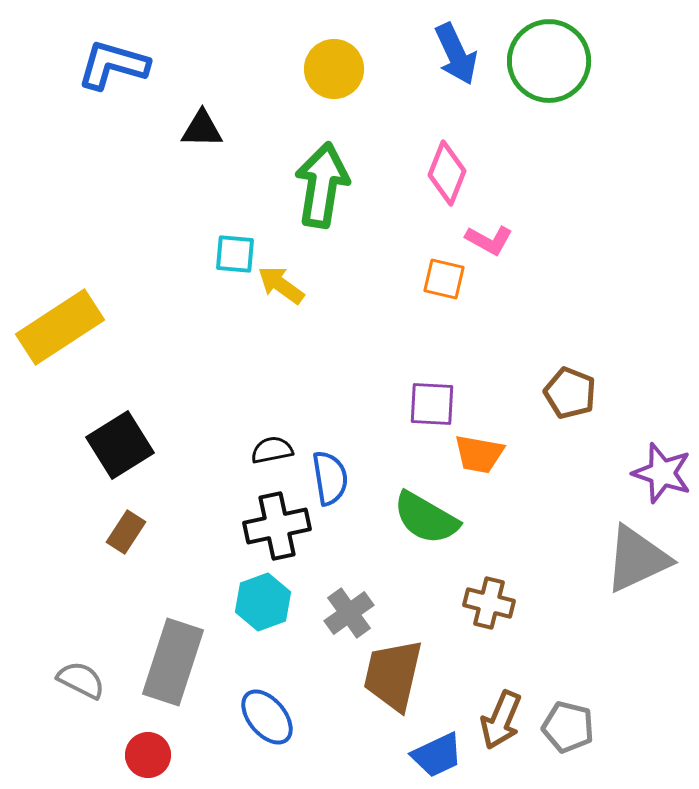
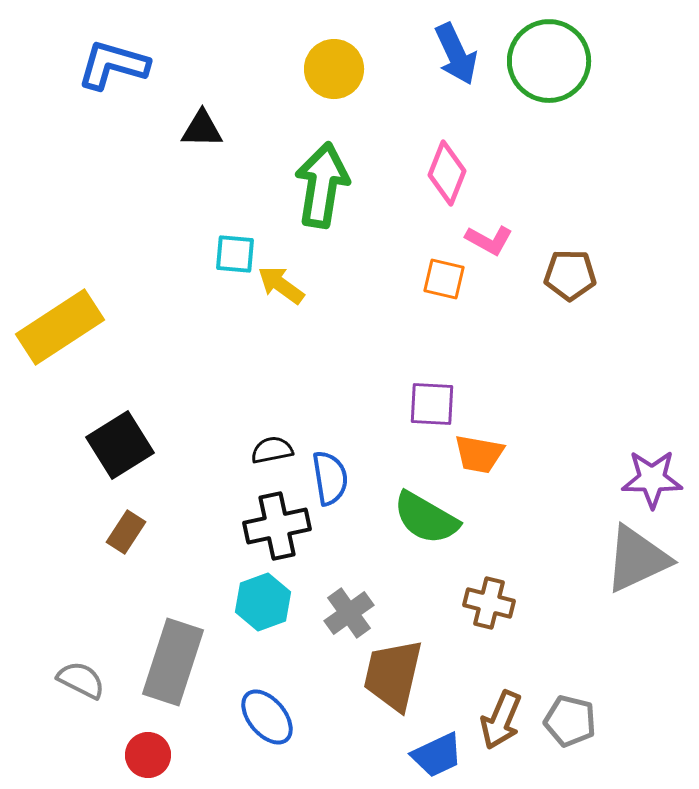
brown pentagon: moved 118 px up; rotated 21 degrees counterclockwise
purple star: moved 10 px left, 6 px down; rotated 18 degrees counterclockwise
gray pentagon: moved 2 px right, 6 px up
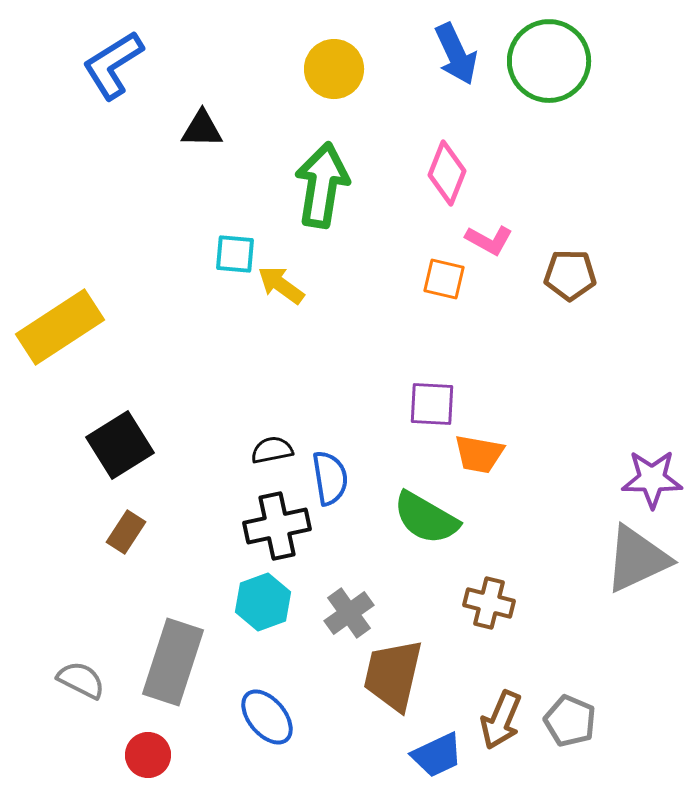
blue L-shape: rotated 48 degrees counterclockwise
gray pentagon: rotated 9 degrees clockwise
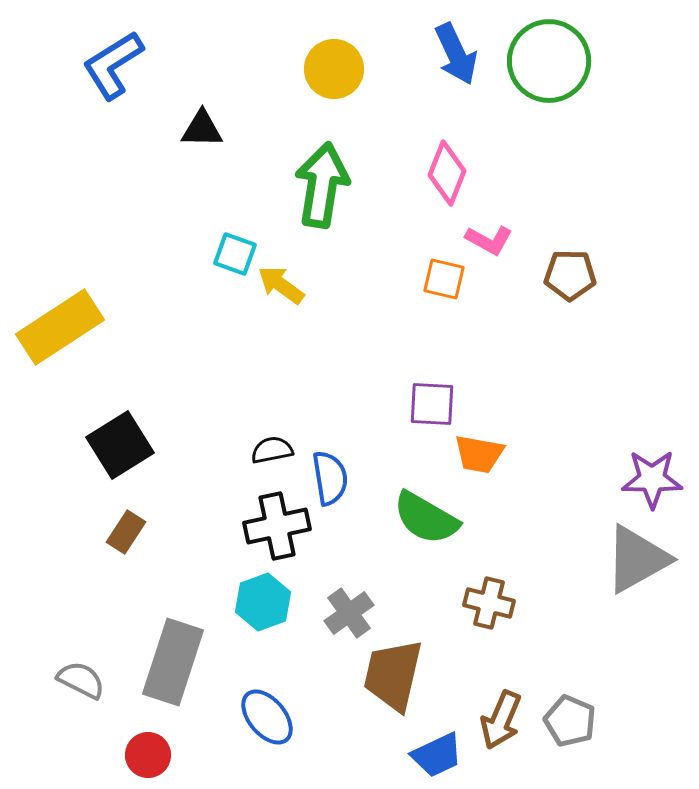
cyan square: rotated 15 degrees clockwise
gray triangle: rotated 4 degrees counterclockwise
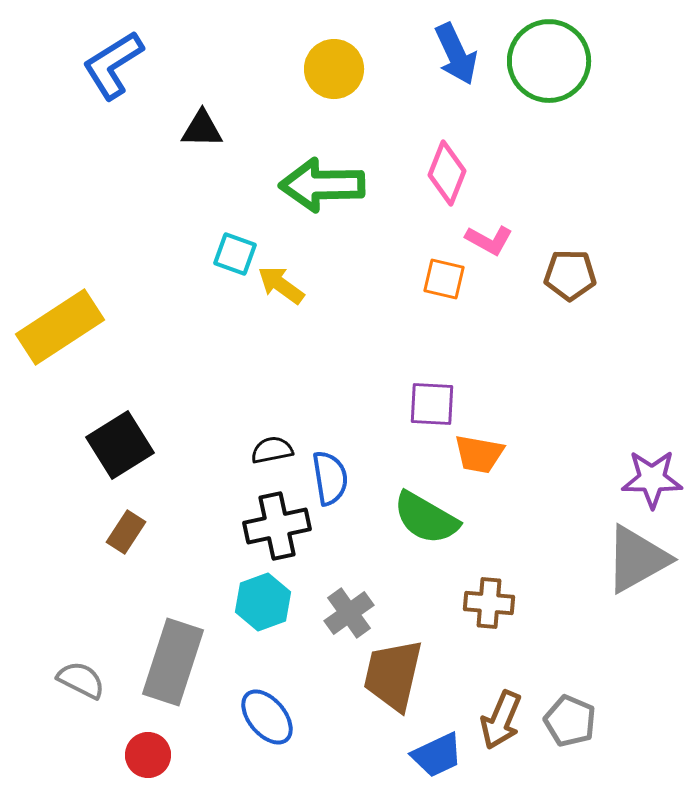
green arrow: rotated 100 degrees counterclockwise
brown cross: rotated 9 degrees counterclockwise
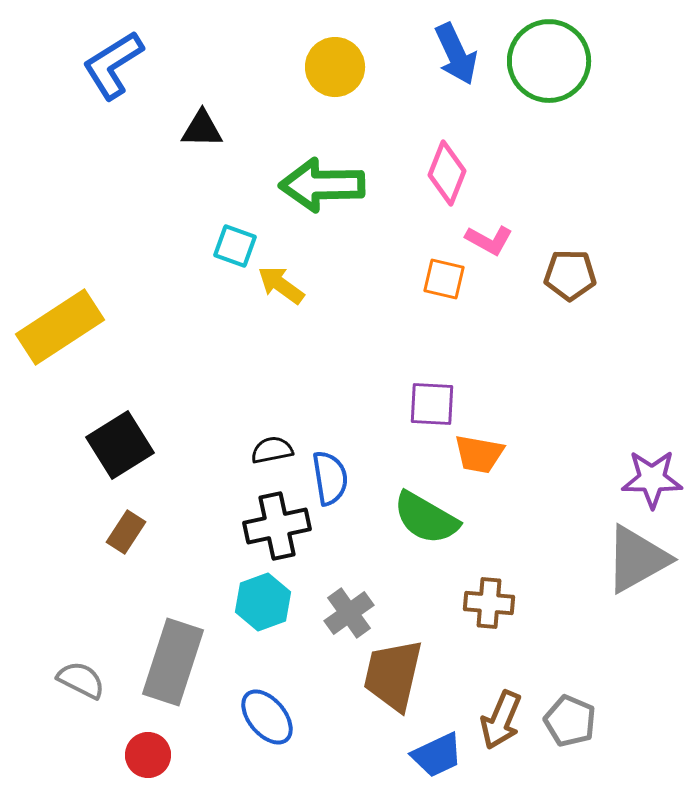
yellow circle: moved 1 px right, 2 px up
cyan square: moved 8 px up
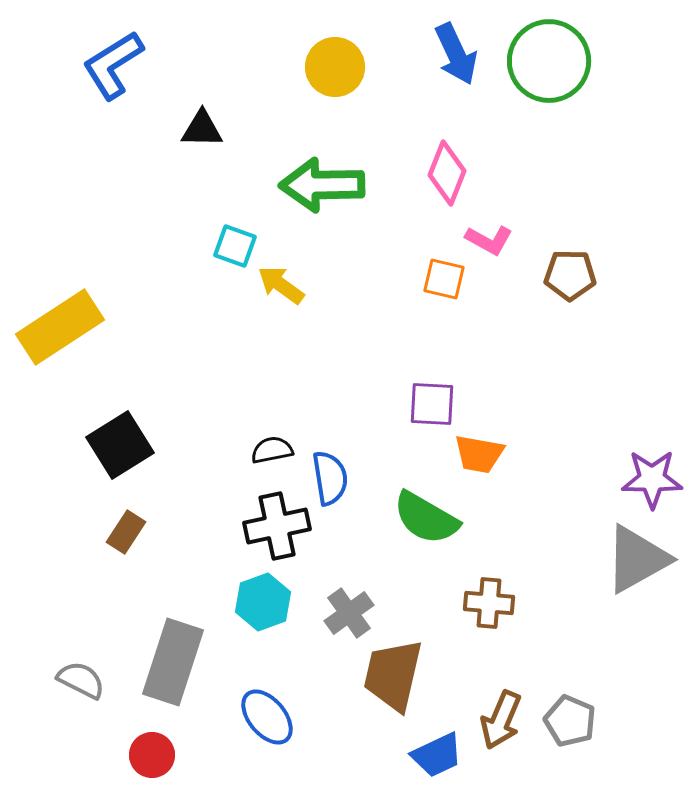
red circle: moved 4 px right
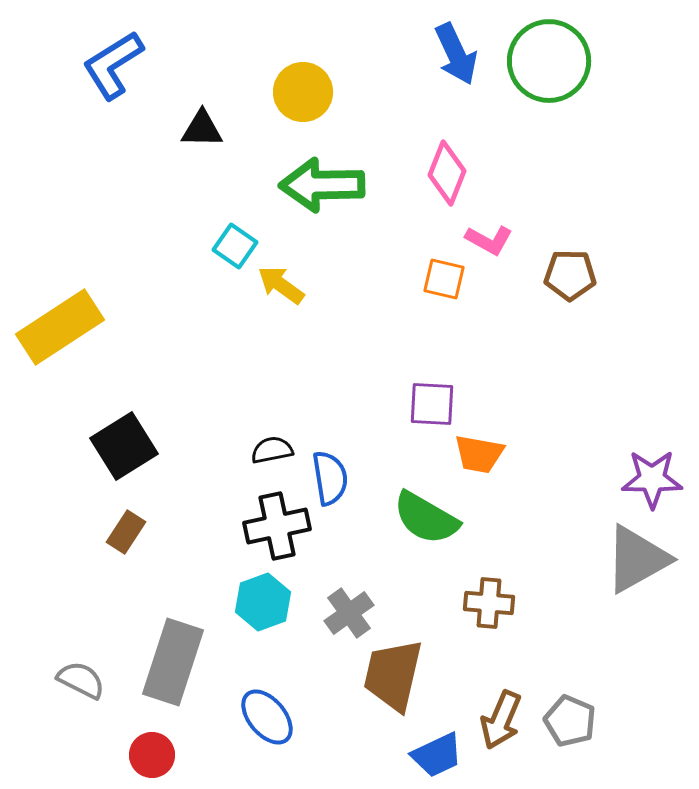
yellow circle: moved 32 px left, 25 px down
cyan square: rotated 15 degrees clockwise
black square: moved 4 px right, 1 px down
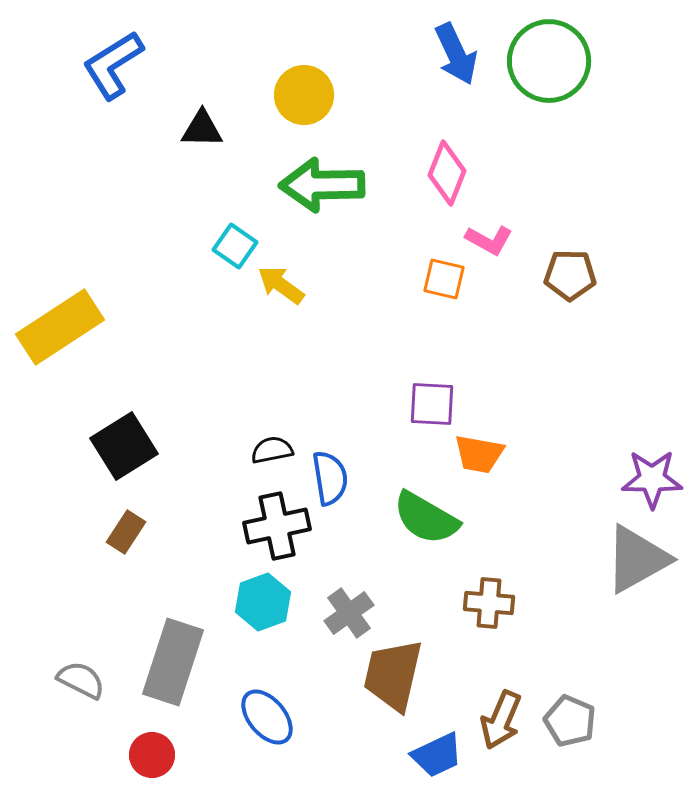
yellow circle: moved 1 px right, 3 px down
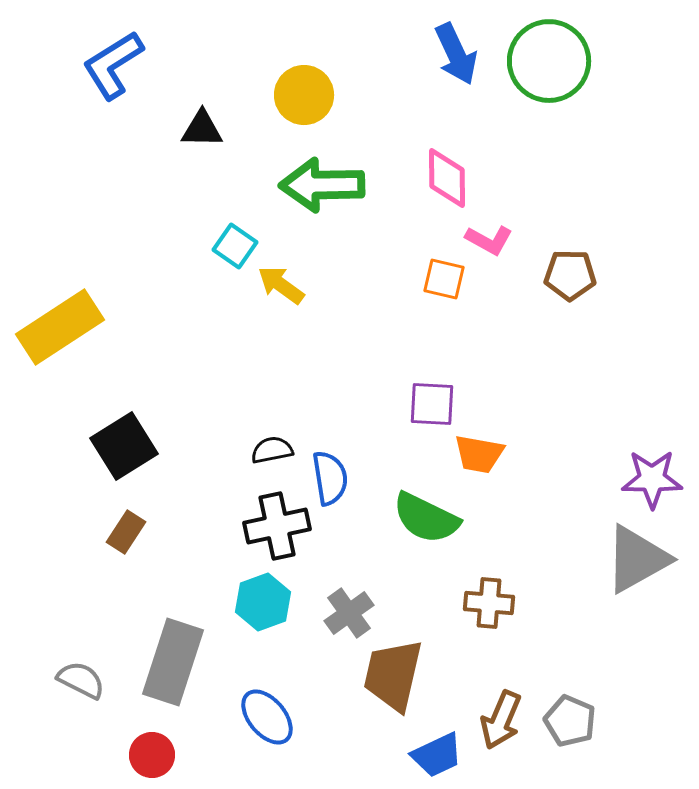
pink diamond: moved 5 px down; rotated 22 degrees counterclockwise
green semicircle: rotated 4 degrees counterclockwise
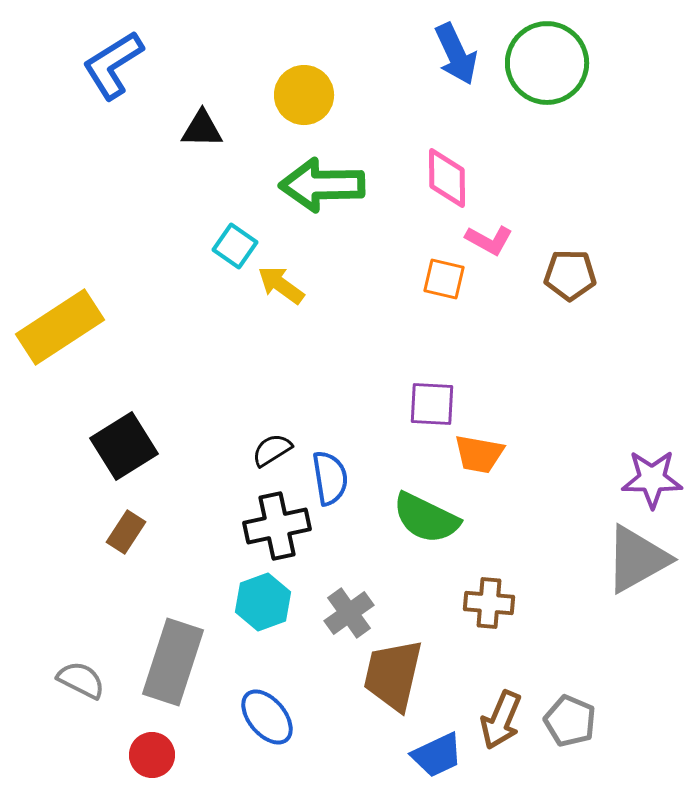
green circle: moved 2 px left, 2 px down
black semicircle: rotated 21 degrees counterclockwise
